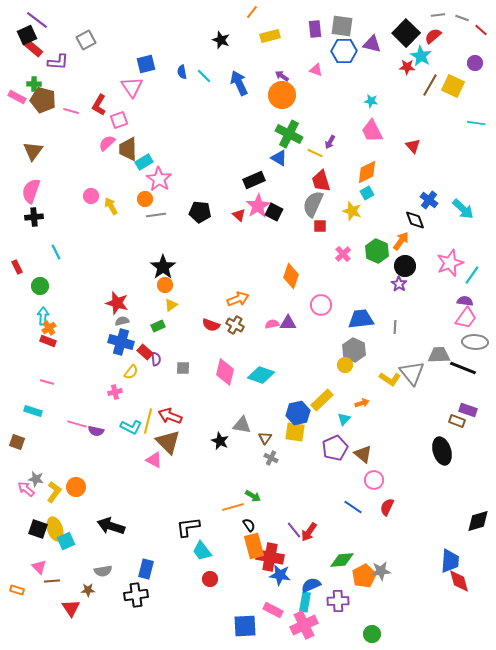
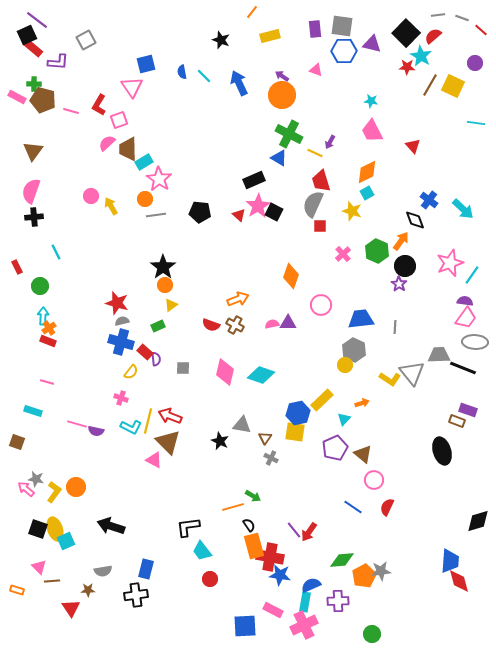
pink cross at (115, 392): moved 6 px right, 6 px down; rotated 32 degrees clockwise
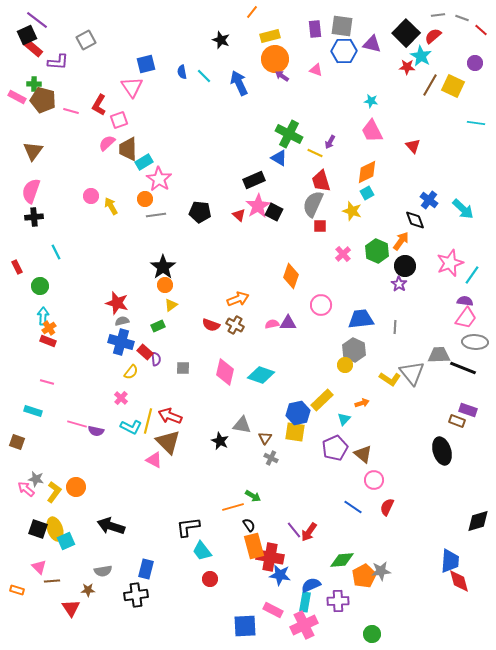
orange circle at (282, 95): moved 7 px left, 36 px up
pink cross at (121, 398): rotated 24 degrees clockwise
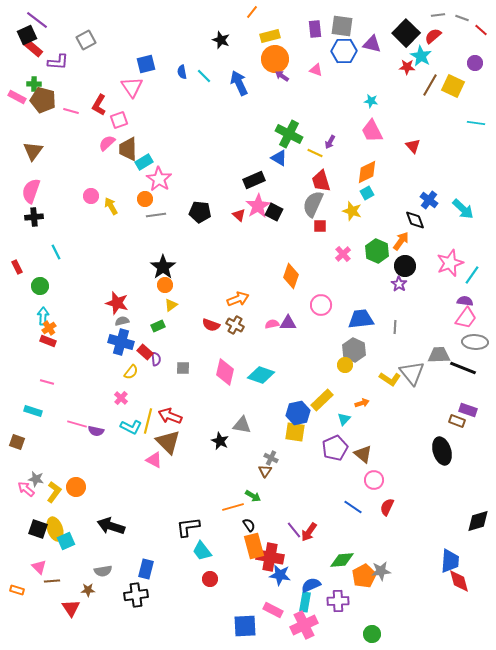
brown triangle at (265, 438): moved 33 px down
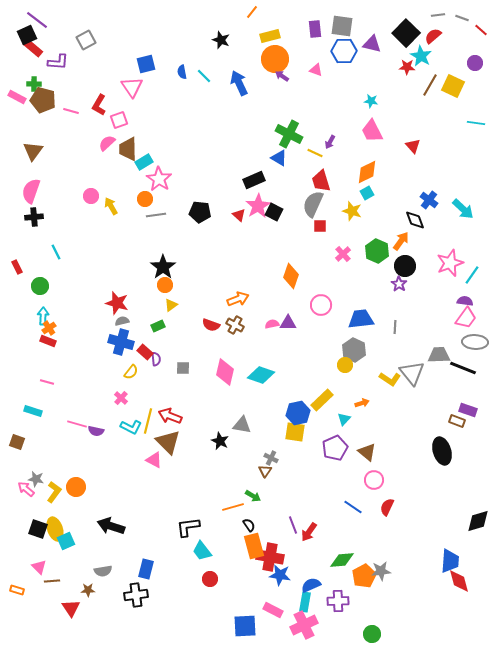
brown triangle at (363, 454): moved 4 px right, 2 px up
purple line at (294, 530): moved 1 px left, 5 px up; rotated 18 degrees clockwise
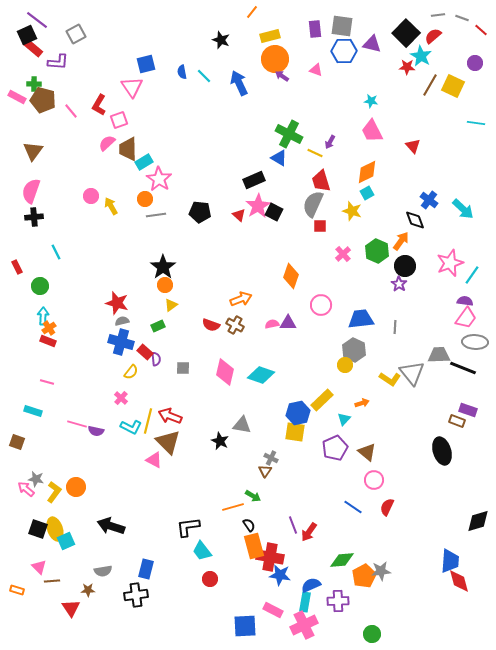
gray square at (86, 40): moved 10 px left, 6 px up
pink line at (71, 111): rotated 35 degrees clockwise
orange arrow at (238, 299): moved 3 px right
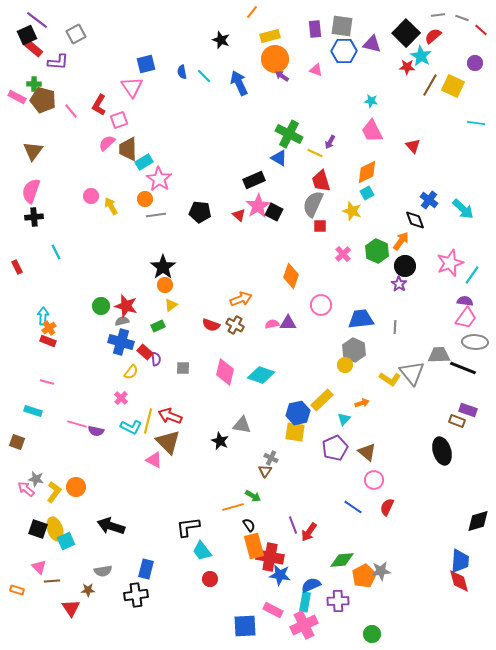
green circle at (40, 286): moved 61 px right, 20 px down
red star at (117, 303): moved 9 px right, 3 px down
blue trapezoid at (450, 561): moved 10 px right
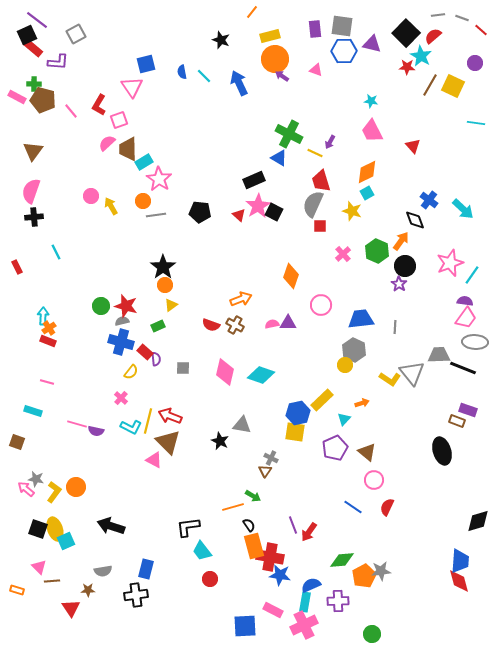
orange circle at (145, 199): moved 2 px left, 2 px down
